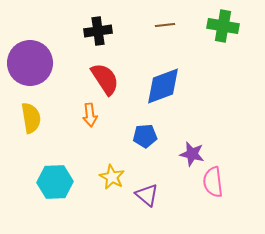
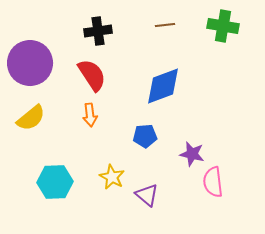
red semicircle: moved 13 px left, 4 px up
yellow semicircle: rotated 60 degrees clockwise
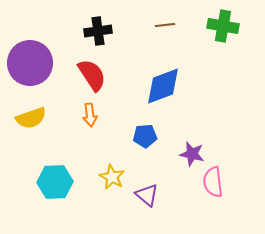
yellow semicircle: rotated 20 degrees clockwise
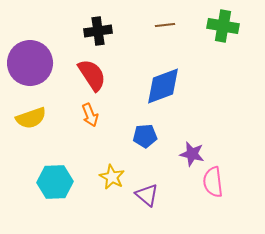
orange arrow: rotated 15 degrees counterclockwise
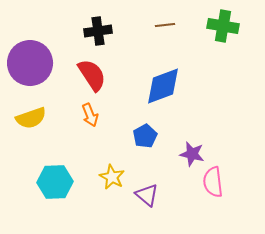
blue pentagon: rotated 25 degrees counterclockwise
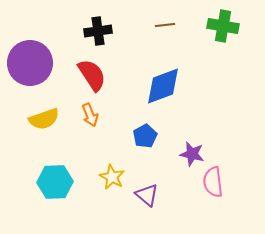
yellow semicircle: moved 13 px right, 1 px down
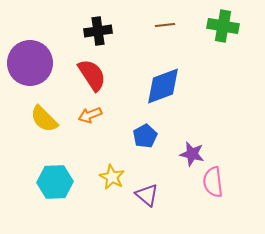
orange arrow: rotated 90 degrees clockwise
yellow semicircle: rotated 64 degrees clockwise
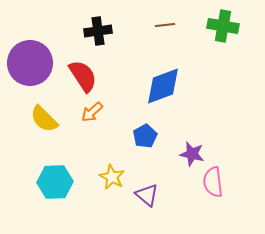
red semicircle: moved 9 px left, 1 px down
orange arrow: moved 2 px right, 3 px up; rotated 20 degrees counterclockwise
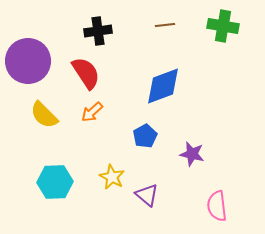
purple circle: moved 2 px left, 2 px up
red semicircle: moved 3 px right, 3 px up
yellow semicircle: moved 4 px up
pink semicircle: moved 4 px right, 24 px down
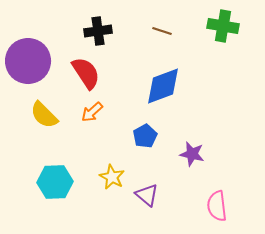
brown line: moved 3 px left, 6 px down; rotated 24 degrees clockwise
